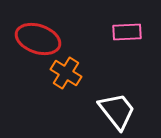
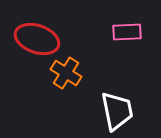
red ellipse: moved 1 px left
white trapezoid: rotated 27 degrees clockwise
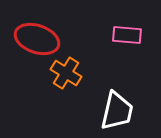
pink rectangle: moved 3 px down; rotated 8 degrees clockwise
white trapezoid: rotated 24 degrees clockwise
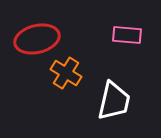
red ellipse: rotated 33 degrees counterclockwise
white trapezoid: moved 3 px left, 10 px up
